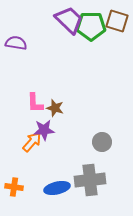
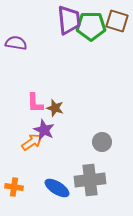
purple trapezoid: rotated 40 degrees clockwise
purple star: rotated 30 degrees clockwise
orange arrow: rotated 15 degrees clockwise
blue ellipse: rotated 45 degrees clockwise
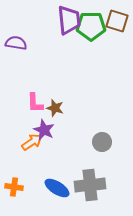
gray cross: moved 5 px down
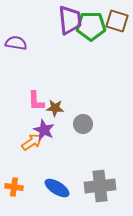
purple trapezoid: moved 1 px right
pink L-shape: moved 1 px right, 2 px up
brown star: rotated 12 degrees counterclockwise
gray circle: moved 19 px left, 18 px up
gray cross: moved 10 px right, 1 px down
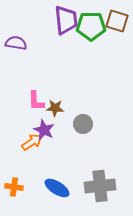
purple trapezoid: moved 4 px left
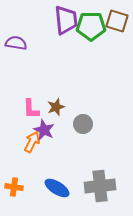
pink L-shape: moved 5 px left, 8 px down
brown star: moved 1 px right, 1 px up; rotated 24 degrees counterclockwise
orange arrow: rotated 30 degrees counterclockwise
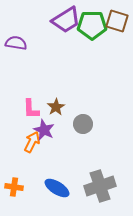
purple trapezoid: rotated 64 degrees clockwise
green pentagon: moved 1 px right, 1 px up
brown star: rotated 12 degrees counterclockwise
gray cross: rotated 12 degrees counterclockwise
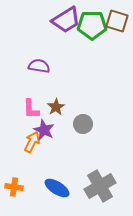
purple semicircle: moved 23 px right, 23 px down
gray cross: rotated 12 degrees counterclockwise
